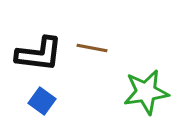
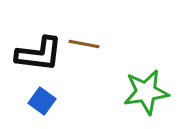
brown line: moved 8 px left, 4 px up
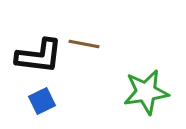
black L-shape: moved 2 px down
blue square: rotated 28 degrees clockwise
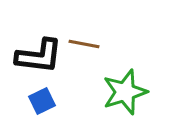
green star: moved 21 px left; rotated 9 degrees counterclockwise
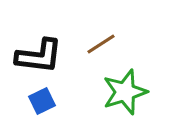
brown line: moved 17 px right; rotated 44 degrees counterclockwise
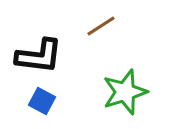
brown line: moved 18 px up
blue square: rotated 36 degrees counterclockwise
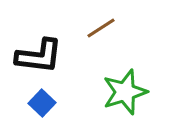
brown line: moved 2 px down
blue square: moved 2 px down; rotated 16 degrees clockwise
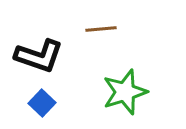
brown line: moved 1 px down; rotated 28 degrees clockwise
black L-shape: rotated 12 degrees clockwise
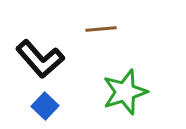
black L-shape: moved 1 px right, 3 px down; rotated 30 degrees clockwise
blue square: moved 3 px right, 3 px down
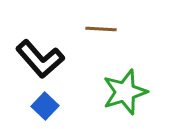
brown line: rotated 8 degrees clockwise
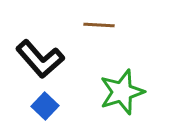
brown line: moved 2 px left, 4 px up
green star: moved 3 px left
